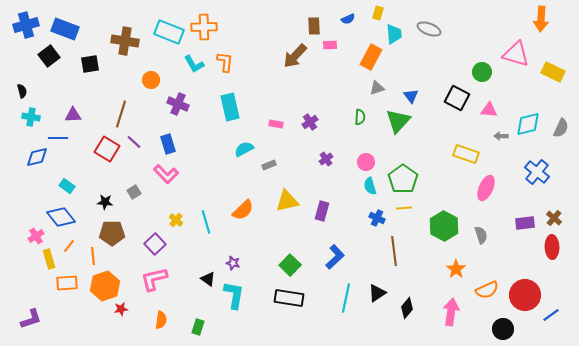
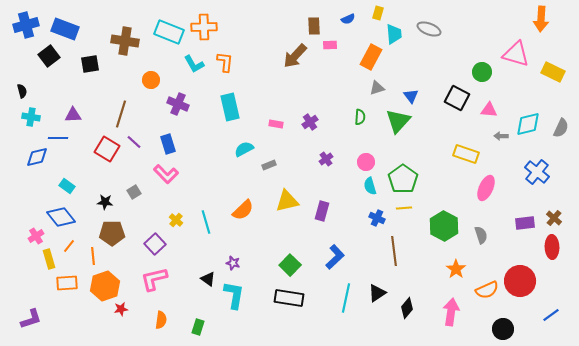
red circle at (525, 295): moved 5 px left, 14 px up
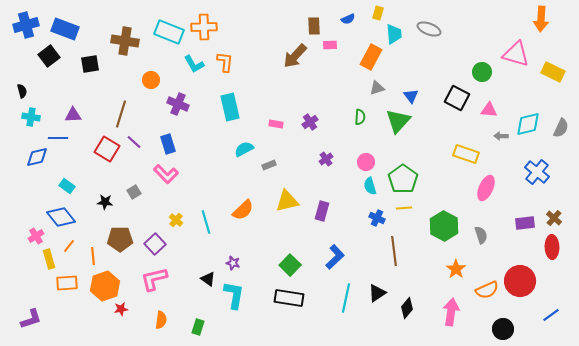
brown pentagon at (112, 233): moved 8 px right, 6 px down
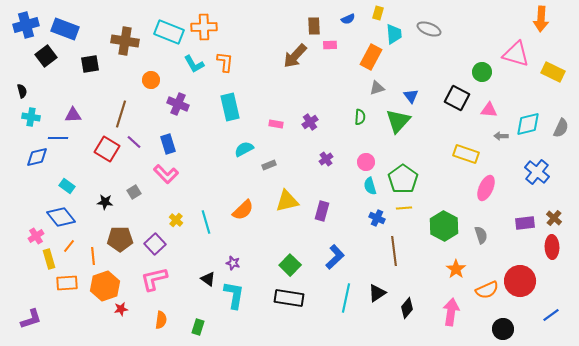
black square at (49, 56): moved 3 px left
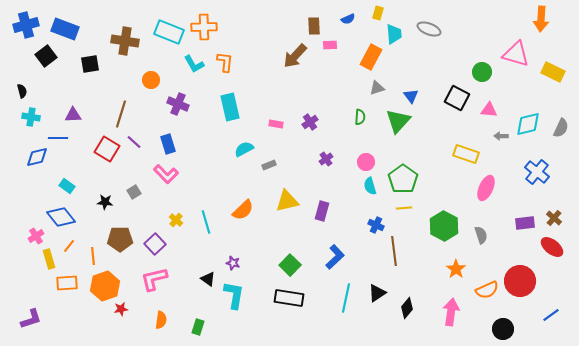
blue cross at (377, 218): moved 1 px left, 7 px down
red ellipse at (552, 247): rotated 50 degrees counterclockwise
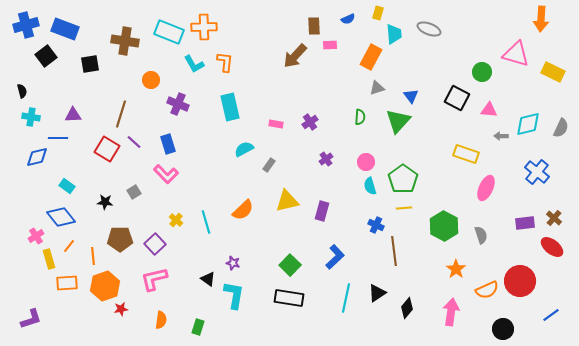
gray rectangle at (269, 165): rotated 32 degrees counterclockwise
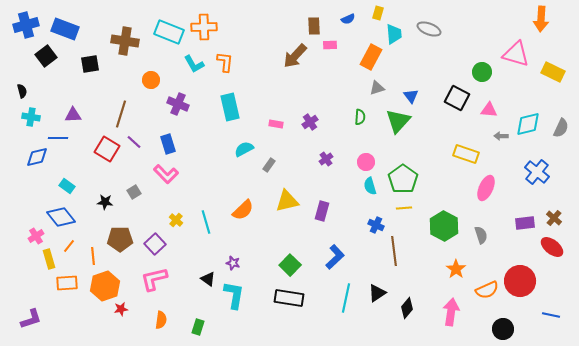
blue line at (551, 315): rotated 48 degrees clockwise
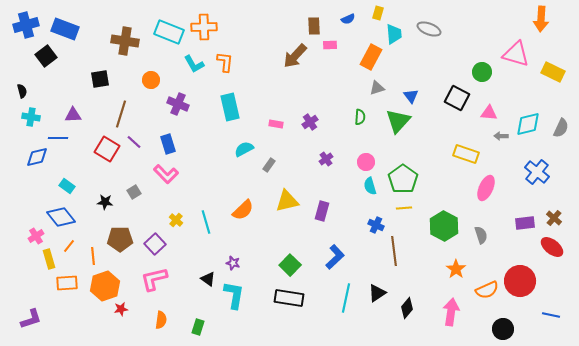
black square at (90, 64): moved 10 px right, 15 px down
pink triangle at (489, 110): moved 3 px down
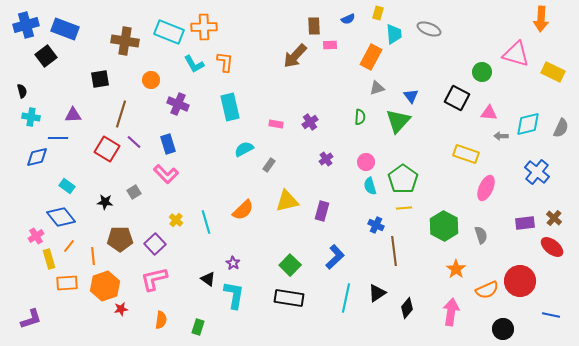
purple star at (233, 263): rotated 16 degrees clockwise
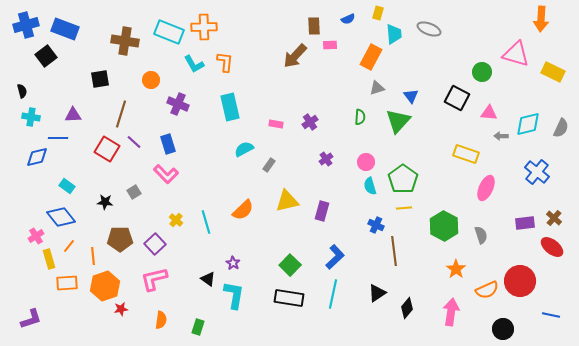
cyan line at (346, 298): moved 13 px left, 4 px up
